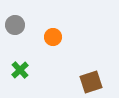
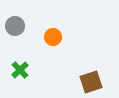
gray circle: moved 1 px down
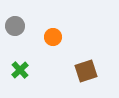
brown square: moved 5 px left, 11 px up
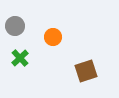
green cross: moved 12 px up
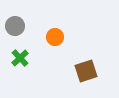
orange circle: moved 2 px right
